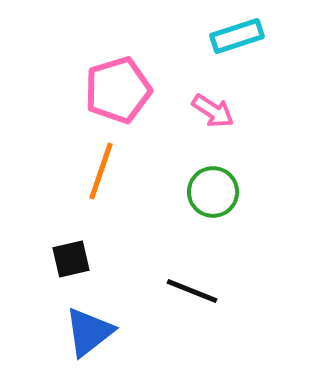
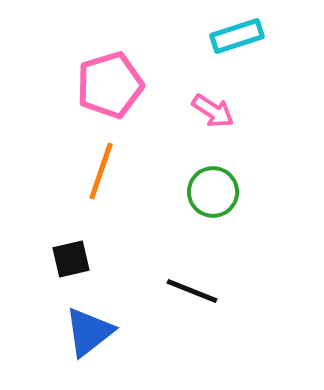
pink pentagon: moved 8 px left, 5 px up
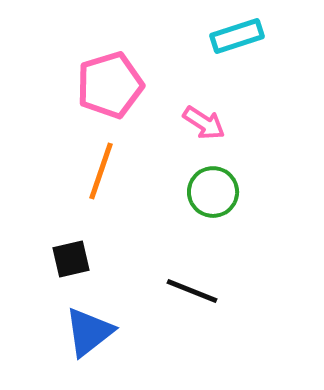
pink arrow: moved 9 px left, 12 px down
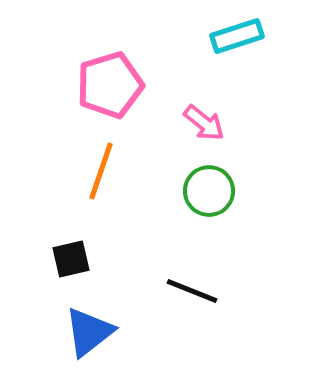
pink arrow: rotated 6 degrees clockwise
green circle: moved 4 px left, 1 px up
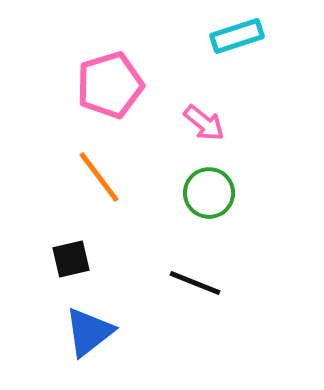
orange line: moved 2 px left, 6 px down; rotated 56 degrees counterclockwise
green circle: moved 2 px down
black line: moved 3 px right, 8 px up
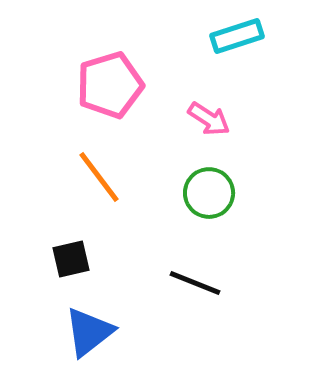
pink arrow: moved 5 px right, 4 px up; rotated 6 degrees counterclockwise
